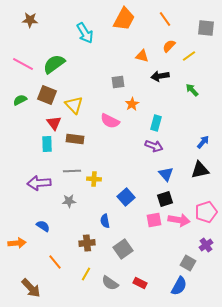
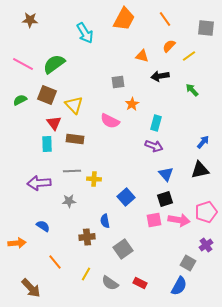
brown cross at (87, 243): moved 6 px up
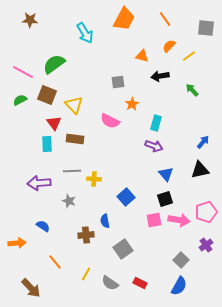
pink line at (23, 64): moved 8 px down
gray star at (69, 201): rotated 24 degrees clockwise
brown cross at (87, 237): moved 1 px left, 2 px up
gray square at (188, 263): moved 7 px left, 3 px up; rotated 14 degrees clockwise
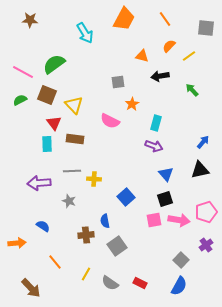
gray square at (123, 249): moved 6 px left, 3 px up
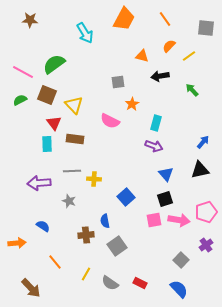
blue semicircle at (179, 286): moved 3 px down; rotated 72 degrees counterclockwise
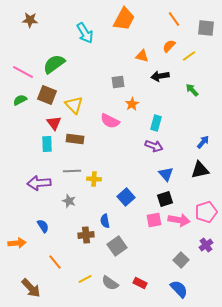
orange line at (165, 19): moved 9 px right
blue semicircle at (43, 226): rotated 24 degrees clockwise
yellow line at (86, 274): moved 1 px left, 5 px down; rotated 32 degrees clockwise
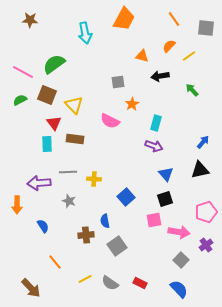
cyan arrow at (85, 33): rotated 20 degrees clockwise
gray line at (72, 171): moved 4 px left, 1 px down
pink arrow at (179, 220): moved 12 px down
orange arrow at (17, 243): moved 38 px up; rotated 96 degrees clockwise
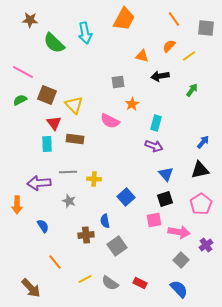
green semicircle at (54, 64): moved 21 px up; rotated 100 degrees counterclockwise
green arrow at (192, 90): rotated 80 degrees clockwise
pink pentagon at (206, 212): moved 5 px left, 8 px up; rotated 15 degrees counterclockwise
